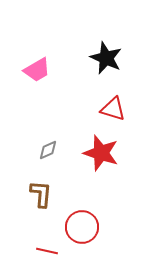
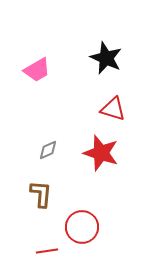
red line: rotated 20 degrees counterclockwise
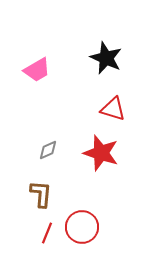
red line: moved 18 px up; rotated 60 degrees counterclockwise
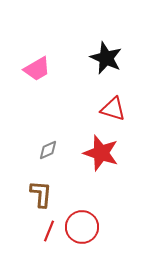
pink trapezoid: moved 1 px up
red line: moved 2 px right, 2 px up
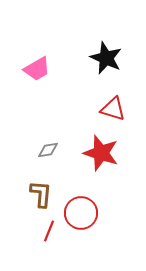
gray diamond: rotated 15 degrees clockwise
red circle: moved 1 px left, 14 px up
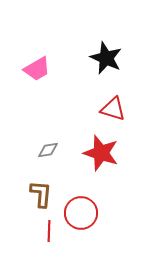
red line: rotated 20 degrees counterclockwise
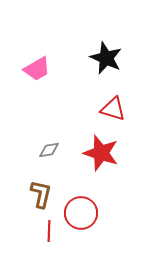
gray diamond: moved 1 px right
brown L-shape: rotated 8 degrees clockwise
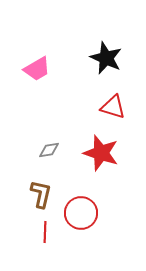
red triangle: moved 2 px up
red line: moved 4 px left, 1 px down
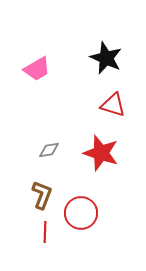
red triangle: moved 2 px up
brown L-shape: moved 1 px right, 1 px down; rotated 8 degrees clockwise
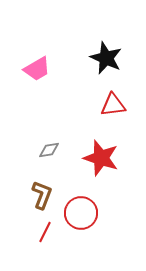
red triangle: rotated 24 degrees counterclockwise
red star: moved 5 px down
red line: rotated 25 degrees clockwise
